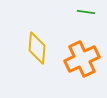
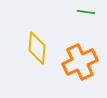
orange cross: moved 2 px left, 3 px down
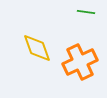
yellow diamond: rotated 24 degrees counterclockwise
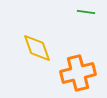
orange cross: moved 2 px left, 11 px down; rotated 12 degrees clockwise
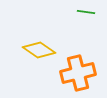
yellow diamond: moved 2 px right, 2 px down; rotated 36 degrees counterclockwise
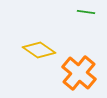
orange cross: moved 1 px right; rotated 36 degrees counterclockwise
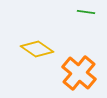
yellow diamond: moved 2 px left, 1 px up
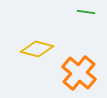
yellow diamond: rotated 20 degrees counterclockwise
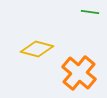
green line: moved 4 px right
